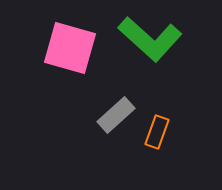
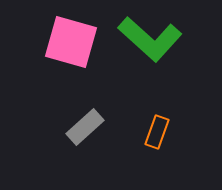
pink square: moved 1 px right, 6 px up
gray rectangle: moved 31 px left, 12 px down
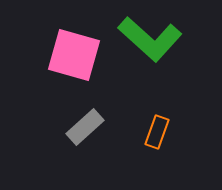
pink square: moved 3 px right, 13 px down
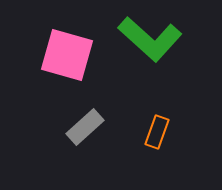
pink square: moved 7 px left
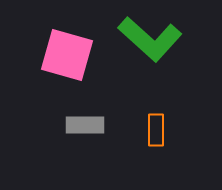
gray rectangle: moved 2 px up; rotated 42 degrees clockwise
orange rectangle: moved 1 px left, 2 px up; rotated 20 degrees counterclockwise
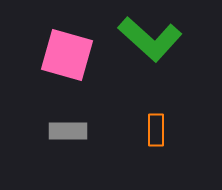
gray rectangle: moved 17 px left, 6 px down
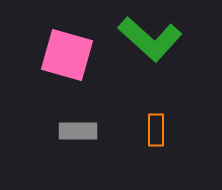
gray rectangle: moved 10 px right
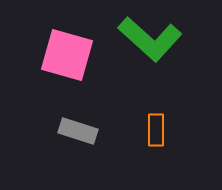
gray rectangle: rotated 18 degrees clockwise
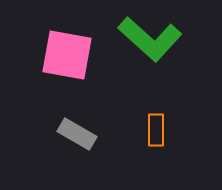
pink square: rotated 6 degrees counterclockwise
gray rectangle: moved 1 px left, 3 px down; rotated 12 degrees clockwise
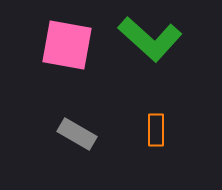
pink square: moved 10 px up
